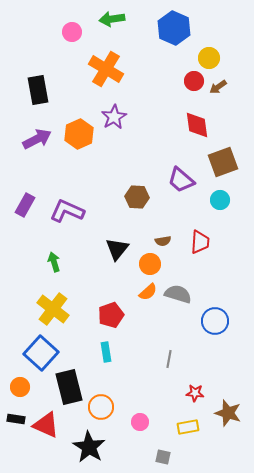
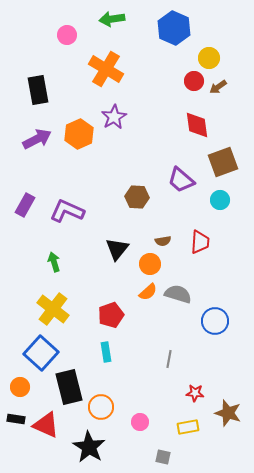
pink circle at (72, 32): moved 5 px left, 3 px down
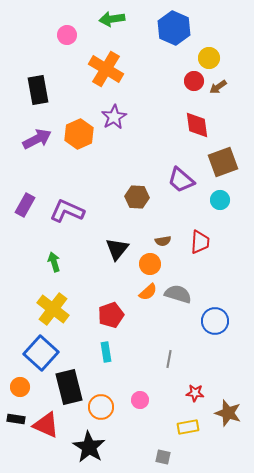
pink circle at (140, 422): moved 22 px up
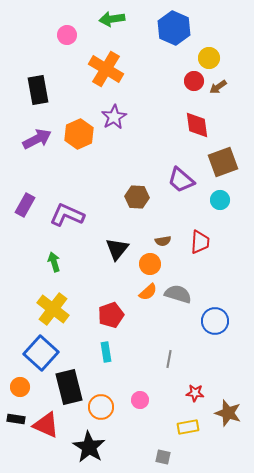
purple L-shape at (67, 211): moved 4 px down
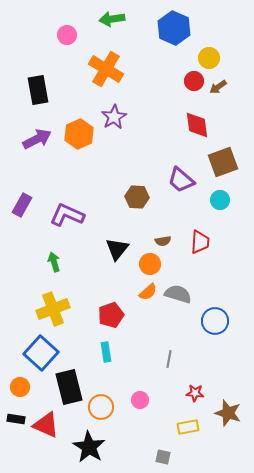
purple rectangle at (25, 205): moved 3 px left
yellow cross at (53, 309): rotated 32 degrees clockwise
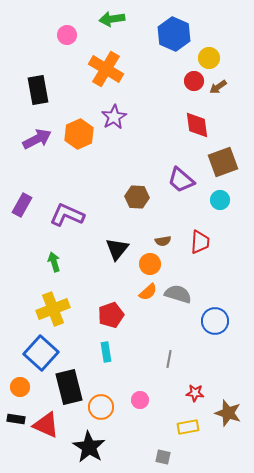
blue hexagon at (174, 28): moved 6 px down
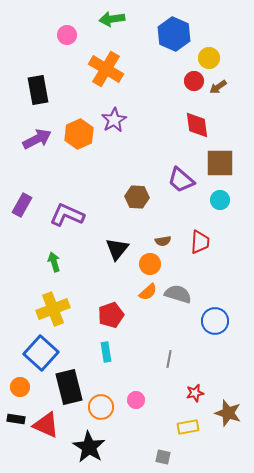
purple star at (114, 117): moved 3 px down
brown square at (223, 162): moved 3 px left, 1 px down; rotated 20 degrees clockwise
red star at (195, 393): rotated 18 degrees counterclockwise
pink circle at (140, 400): moved 4 px left
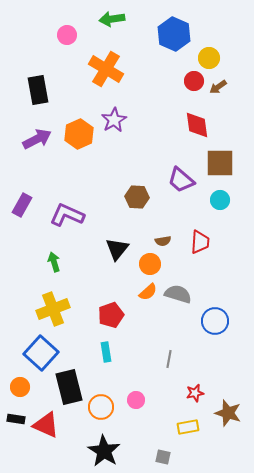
black star at (89, 447): moved 15 px right, 4 px down
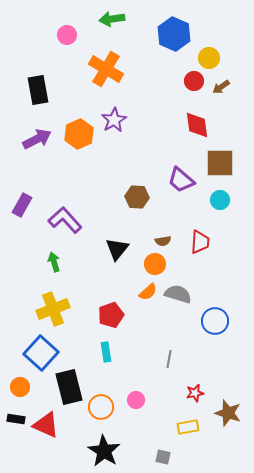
brown arrow at (218, 87): moved 3 px right
purple L-shape at (67, 215): moved 2 px left, 5 px down; rotated 24 degrees clockwise
orange circle at (150, 264): moved 5 px right
